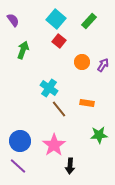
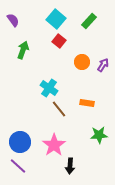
blue circle: moved 1 px down
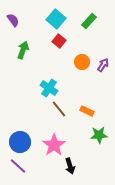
orange rectangle: moved 8 px down; rotated 16 degrees clockwise
black arrow: rotated 21 degrees counterclockwise
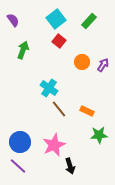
cyan square: rotated 12 degrees clockwise
pink star: rotated 10 degrees clockwise
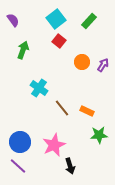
cyan cross: moved 10 px left
brown line: moved 3 px right, 1 px up
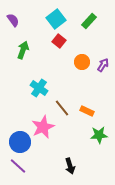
pink star: moved 11 px left, 18 px up
